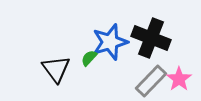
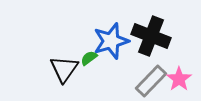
black cross: moved 2 px up
blue star: moved 1 px right, 1 px up
green semicircle: rotated 12 degrees clockwise
black triangle: moved 8 px right; rotated 12 degrees clockwise
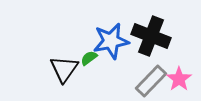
blue star: rotated 6 degrees clockwise
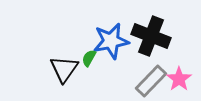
green semicircle: rotated 24 degrees counterclockwise
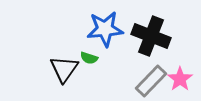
blue star: moved 6 px left, 12 px up; rotated 6 degrees clockwise
green semicircle: rotated 102 degrees counterclockwise
pink star: moved 1 px right
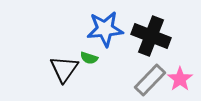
gray rectangle: moved 1 px left, 1 px up
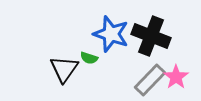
blue star: moved 6 px right, 5 px down; rotated 24 degrees clockwise
pink star: moved 4 px left, 2 px up
